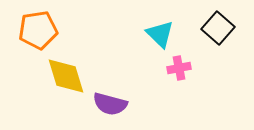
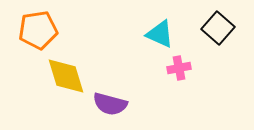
cyan triangle: rotated 20 degrees counterclockwise
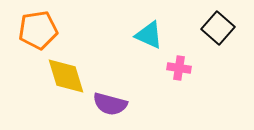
cyan triangle: moved 11 px left, 1 px down
pink cross: rotated 20 degrees clockwise
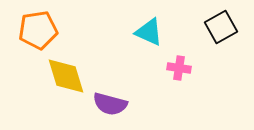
black square: moved 3 px right, 1 px up; rotated 20 degrees clockwise
cyan triangle: moved 3 px up
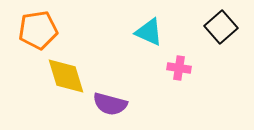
black square: rotated 12 degrees counterclockwise
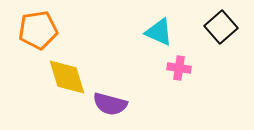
cyan triangle: moved 10 px right
yellow diamond: moved 1 px right, 1 px down
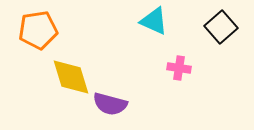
cyan triangle: moved 5 px left, 11 px up
yellow diamond: moved 4 px right
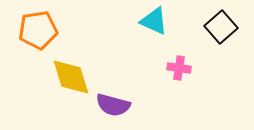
purple semicircle: moved 3 px right, 1 px down
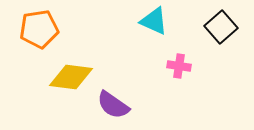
orange pentagon: moved 1 px right, 1 px up
pink cross: moved 2 px up
yellow diamond: rotated 66 degrees counterclockwise
purple semicircle: rotated 20 degrees clockwise
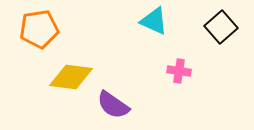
pink cross: moved 5 px down
